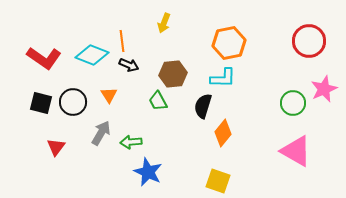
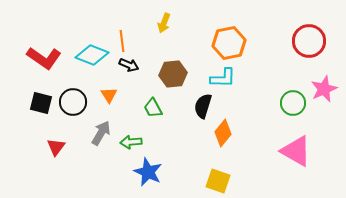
green trapezoid: moved 5 px left, 7 px down
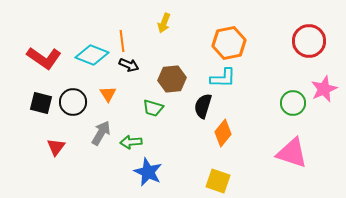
brown hexagon: moved 1 px left, 5 px down
orange triangle: moved 1 px left, 1 px up
green trapezoid: rotated 45 degrees counterclockwise
pink triangle: moved 4 px left, 2 px down; rotated 12 degrees counterclockwise
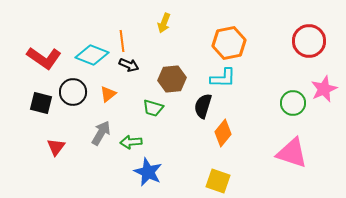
orange triangle: rotated 24 degrees clockwise
black circle: moved 10 px up
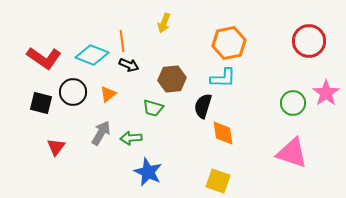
pink star: moved 2 px right, 4 px down; rotated 12 degrees counterclockwise
orange diamond: rotated 48 degrees counterclockwise
green arrow: moved 4 px up
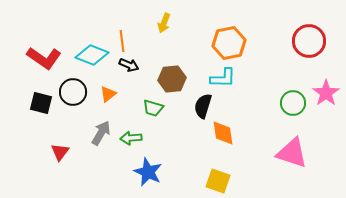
red triangle: moved 4 px right, 5 px down
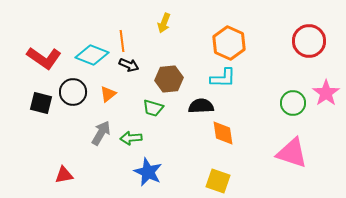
orange hexagon: rotated 24 degrees counterclockwise
brown hexagon: moved 3 px left
black semicircle: moved 2 px left; rotated 70 degrees clockwise
red triangle: moved 4 px right, 23 px down; rotated 42 degrees clockwise
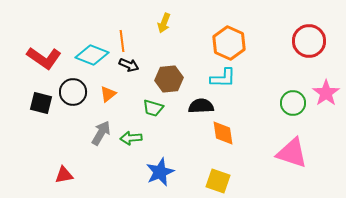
blue star: moved 12 px right; rotated 24 degrees clockwise
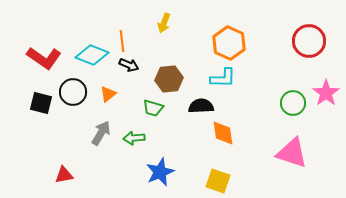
green arrow: moved 3 px right
